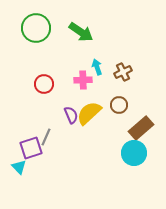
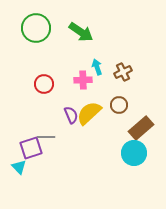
gray line: rotated 66 degrees clockwise
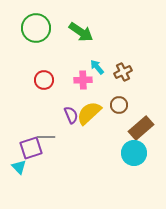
cyan arrow: rotated 21 degrees counterclockwise
red circle: moved 4 px up
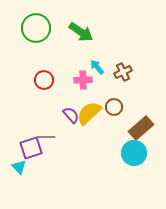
brown circle: moved 5 px left, 2 px down
purple semicircle: rotated 18 degrees counterclockwise
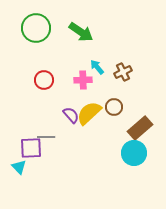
brown rectangle: moved 1 px left
purple square: rotated 15 degrees clockwise
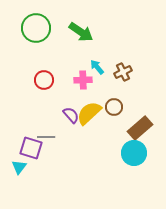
purple square: rotated 20 degrees clockwise
cyan triangle: rotated 21 degrees clockwise
